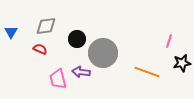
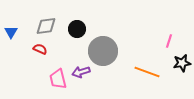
black circle: moved 10 px up
gray circle: moved 2 px up
purple arrow: rotated 24 degrees counterclockwise
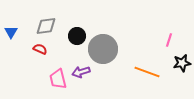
black circle: moved 7 px down
pink line: moved 1 px up
gray circle: moved 2 px up
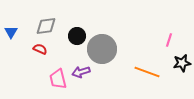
gray circle: moved 1 px left
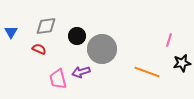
red semicircle: moved 1 px left
